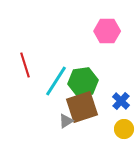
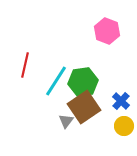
pink hexagon: rotated 20 degrees clockwise
red line: rotated 30 degrees clockwise
brown square: moved 2 px right; rotated 16 degrees counterclockwise
gray triangle: rotated 21 degrees counterclockwise
yellow circle: moved 3 px up
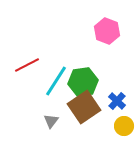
red line: moved 2 px right; rotated 50 degrees clockwise
blue cross: moved 4 px left
gray triangle: moved 15 px left
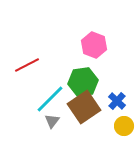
pink hexagon: moved 13 px left, 14 px down
cyan line: moved 6 px left, 18 px down; rotated 12 degrees clockwise
gray triangle: moved 1 px right
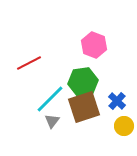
red line: moved 2 px right, 2 px up
brown square: rotated 16 degrees clockwise
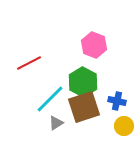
green hexagon: rotated 24 degrees counterclockwise
blue cross: rotated 30 degrees counterclockwise
gray triangle: moved 4 px right, 2 px down; rotated 21 degrees clockwise
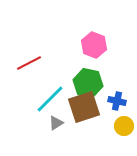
green hexagon: moved 5 px right, 1 px down; rotated 16 degrees counterclockwise
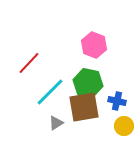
red line: rotated 20 degrees counterclockwise
cyan line: moved 7 px up
brown square: rotated 8 degrees clockwise
